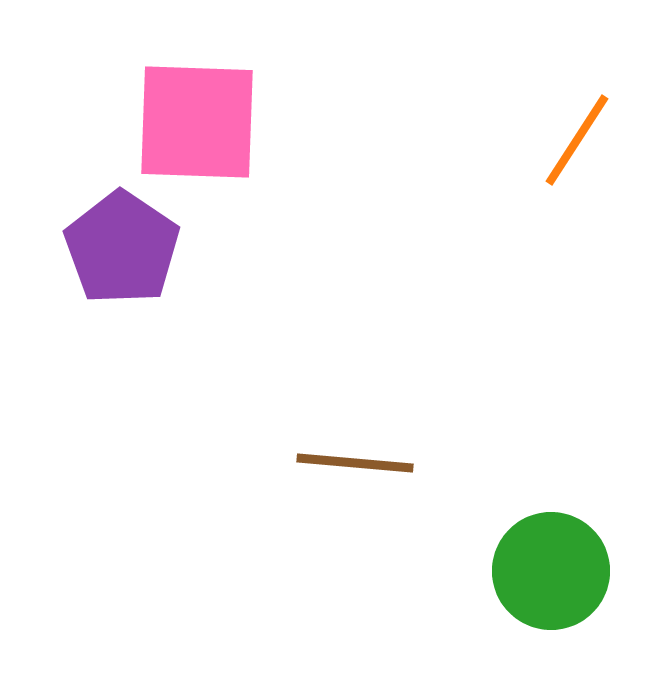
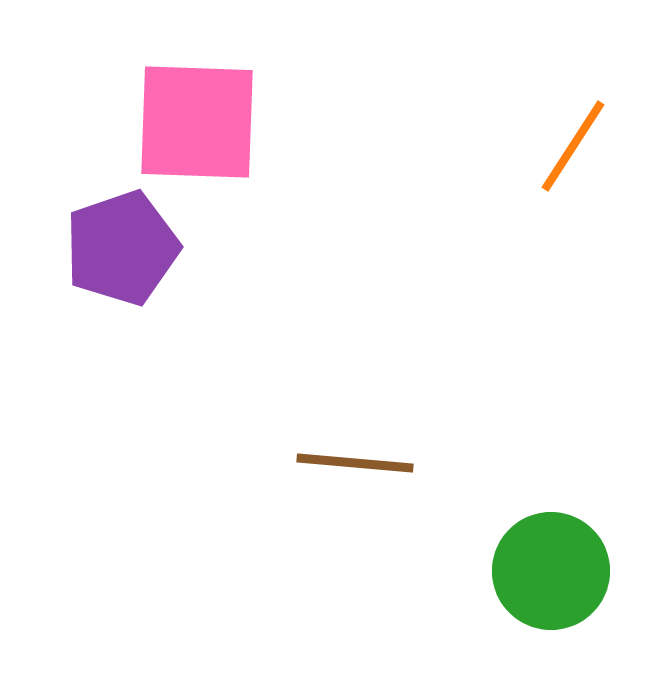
orange line: moved 4 px left, 6 px down
purple pentagon: rotated 19 degrees clockwise
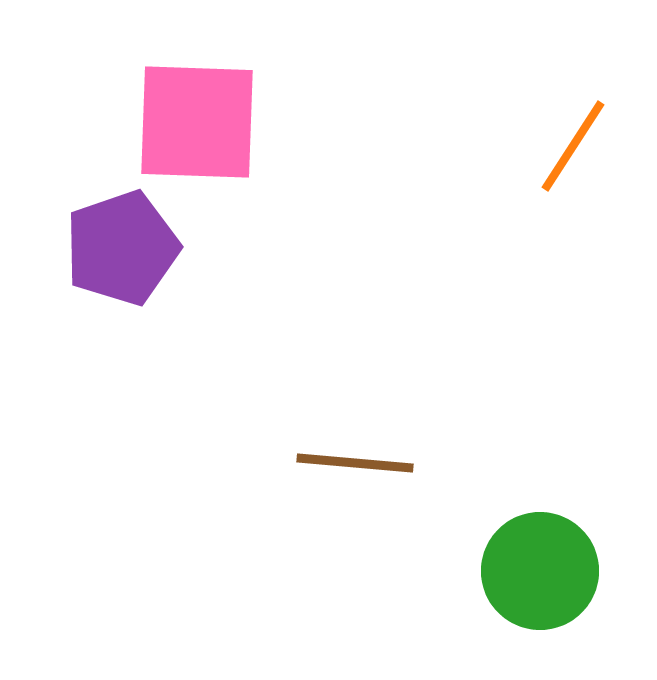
green circle: moved 11 px left
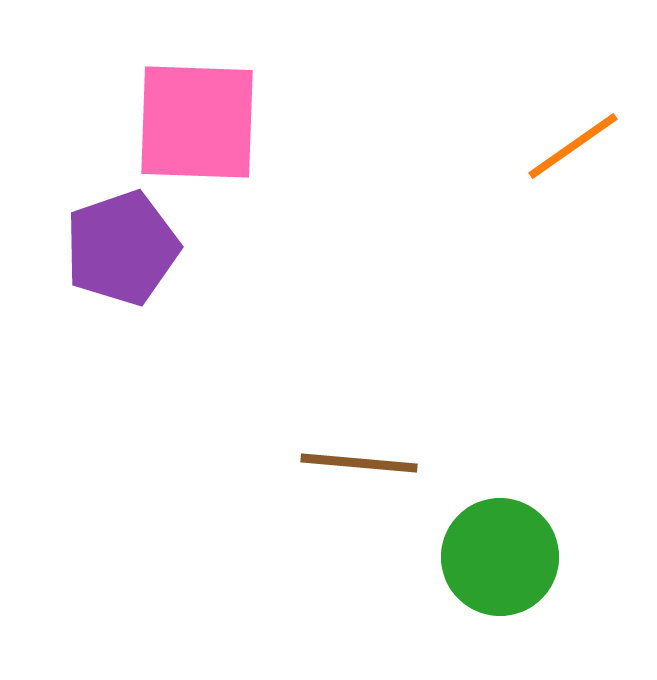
orange line: rotated 22 degrees clockwise
brown line: moved 4 px right
green circle: moved 40 px left, 14 px up
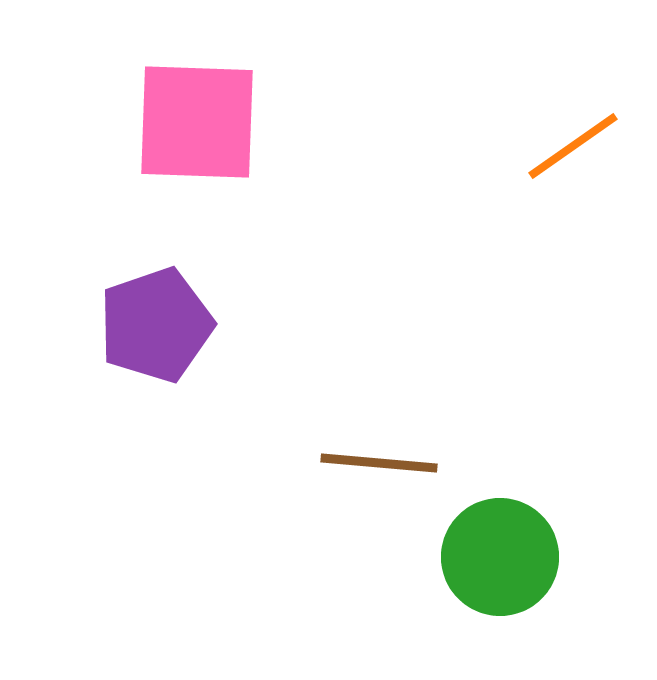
purple pentagon: moved 34 px right, 77 px down
brown line: moved 20 px right
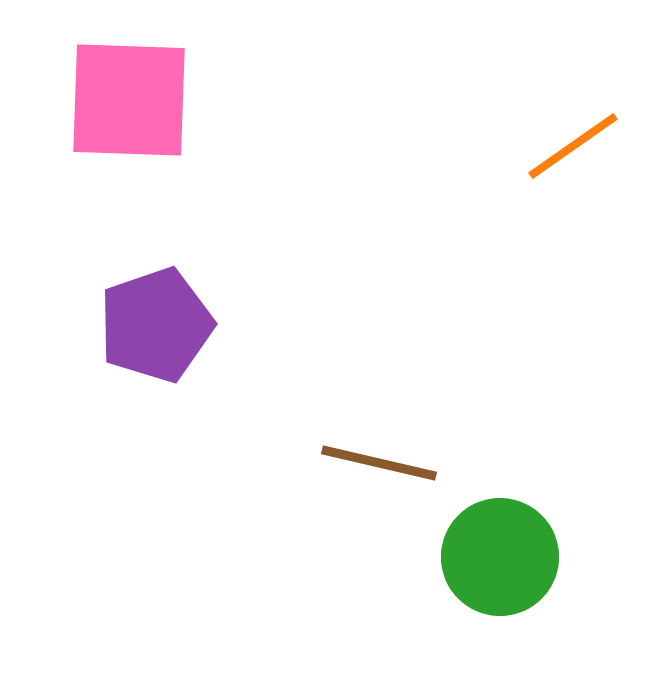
pink square: moved 68 px left, 22 px up
brown line: rotated 8 degrees clockwise
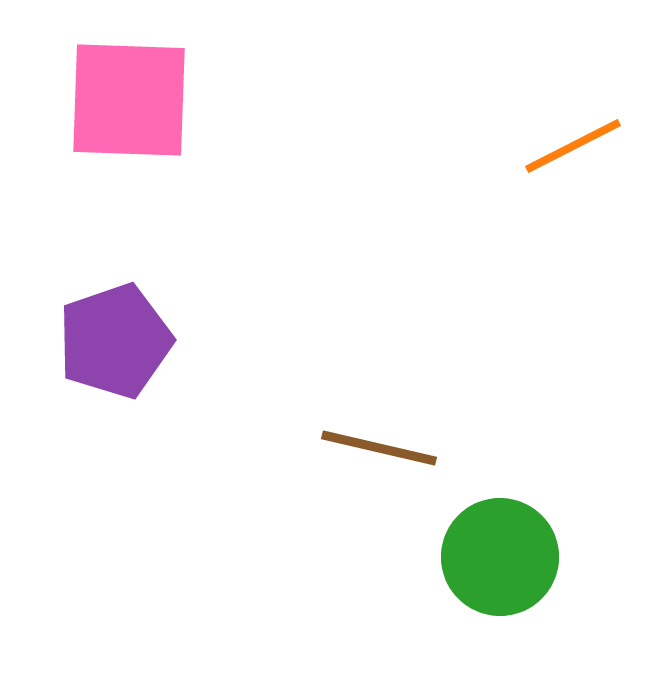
orange line: rotated 8 degrees clockwise
purple pentagon: moved 41 px left, 16 px down
brown line: moved 15 px up
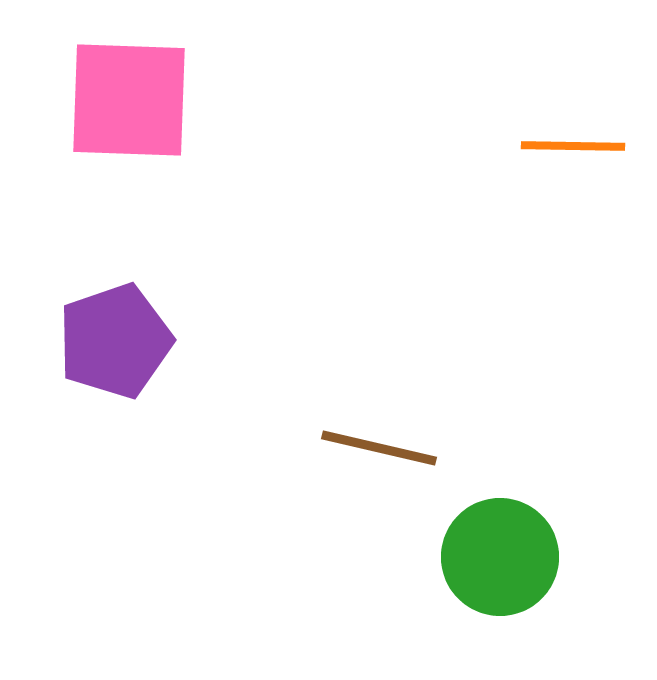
orange line: rotated 28 degrees clockwise
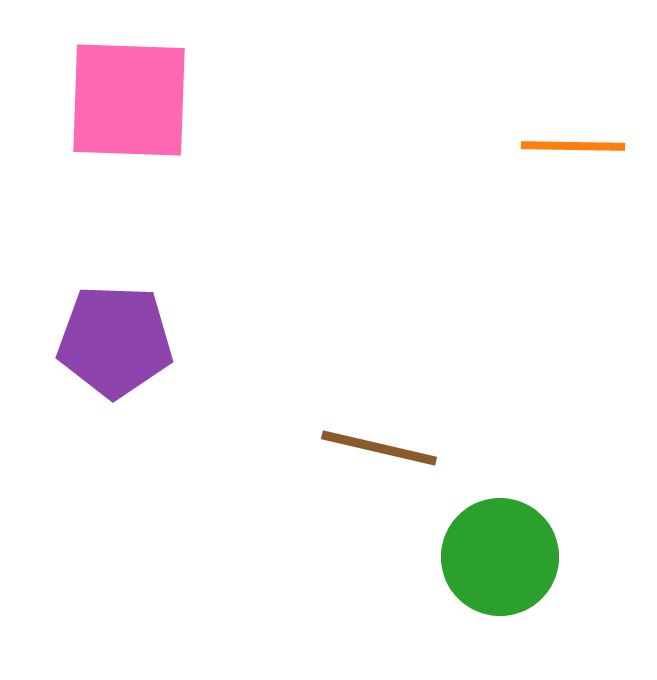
purple pentagon: rotated 21 degrees clockwise
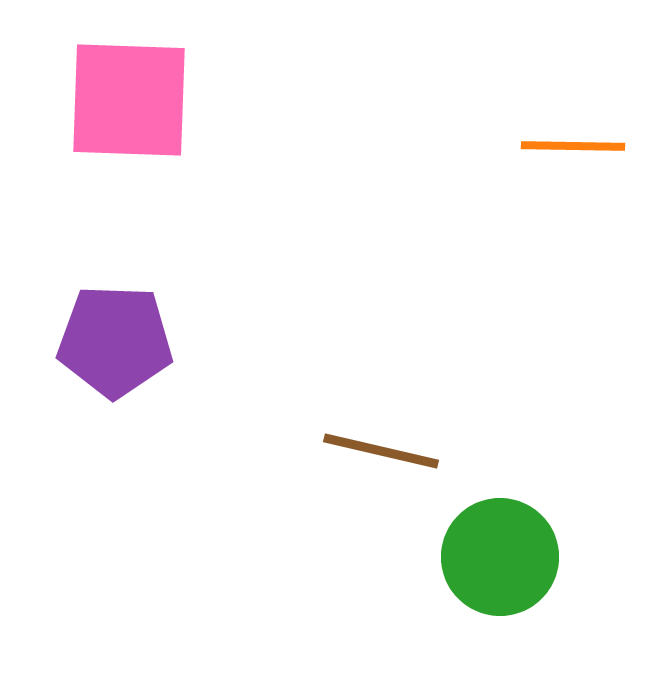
brown line: moved 2 px right, 3 px down
